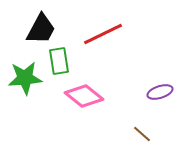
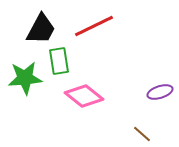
red line: moved 9 px left, 8 px up
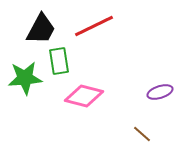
pink diamond: rotated 24 degrees counterclockwise
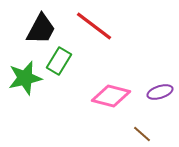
red line: rotated 63 degrees clockwise
green rectangle: rotated 40 degrees clockwise
green star: rotated 8 degrees counterclockwise
pink diamond: moved 27 px right
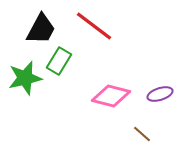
purple ellipse: moved 2 px down
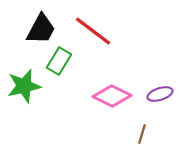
red line: moved 1 px left, 5 px down
green star: moved 1 px left, 8 px down
pink diamond: moved 1 px right; rotated 12 degrees clockwise
brown line: rotated 66 degrees clockwise
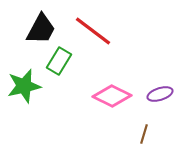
brown line: moved 2 px right
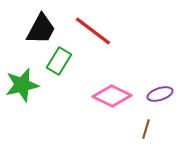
green star: moved 2 px left, 1 px up
brown line: moved 2 px right, 5 px up
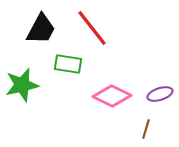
red line: moved 1 px left, 3 px up; rotated 15 degrees clockwise
green rectangle: moved 9 px right, 3 px down; rotated 68 degrees clockwise
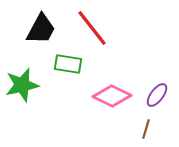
purple ellipse: moved 3 px left, 1 px down; rotated 35 degrees counterclockwise
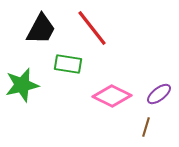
purple ellipse: moved 2 px right, 1 px up; rotated 15 degrees clockwise
brown line: moved 2 px up
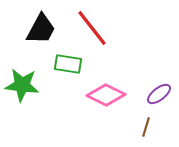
green star: rotated 20 degrees clockwise
pink diamond: moved 6 px left, 1 px up
